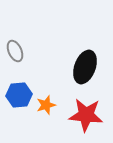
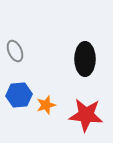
black ellipse: moved 8 px up; rotated 20 degrees counterclockwise
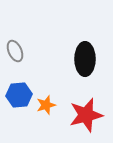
red star: rotated 20 degrees counterclockwise
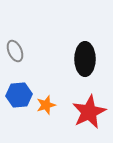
red star: moved 3 px right, 3 px up; rotated 12 degrees counterclockwise
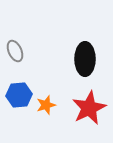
red star: moved 4 px up
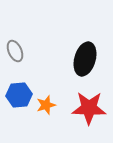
black ellipse: rotated 16 degrees clockwise
red star: rotated 28 degrees clockwise
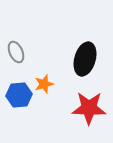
gray ellipse: moved 1 px right, 1 px down
orange star: moved 2 px left, 21 px up
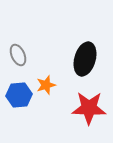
gray ellipse: moved 2 px right, 3 px down
orange star: moved 2 px right, 1 px down
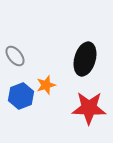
gray ellipse: moved 3 px left, 1 px down; rotated 15 degrees counterclockwise
blue hexagon: moved 2 px right, 1 px down; rotated 15 degrees counterclockwise
